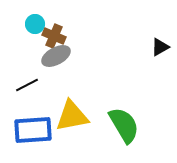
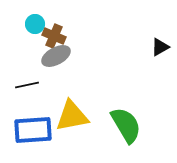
black line: rotated 15 degrees clockwise
green semicircle: moved 2 px right
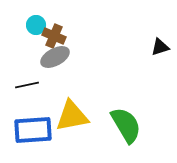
cyan circle: moved 1 px right, 1 px down
black triangle: rotated 12 degrees clockwise
gray ellipse: moved 1 px left, 1 px down
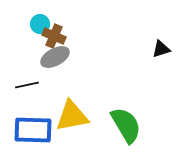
cyan circle: moved 4 px right, 1 px up
black triangle: moved 1 px right, 2 px down
blue rectangle: rotated 6 degrees clockwise
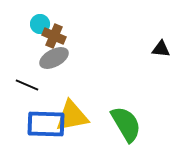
black triangle: rotated 24 degrees clockwise
gray ellipse: moved 1 px left, 1 px down
black line: rotated 35 degrees clockwise
green semicircle: moved 1 px up
blue rectangle: moved 13 px right, 6 px up
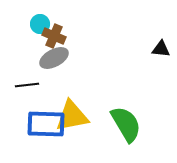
black line: rotated 30 degrees counterclockwise
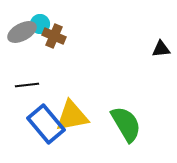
black triangle: rotated 12 degrees counterclockwise
gray ellipse: moved 32 px left, 26 px up
blue rectangle: rotated 48 degrees clockwise
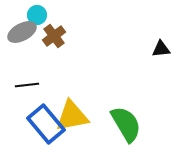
cyan circle: moved 3 px left, 9 px up
brown cross: rotated 30 degrees clockwise
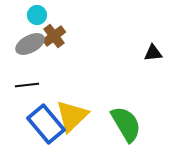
gray ellipse: moved 8 px right, 12 px down
black triangle: moved 8 px left, 4 px down
yellow triangle: rotated 33 degrees counterclockwise
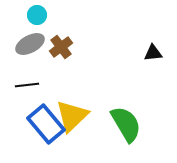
brown cross: moved 7 px right, 11 px down
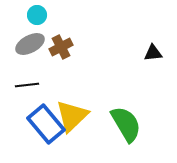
brown cross: rotated 10 degrees clockwise
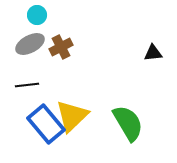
green semicircle: moved 2 px right, 1 px up
